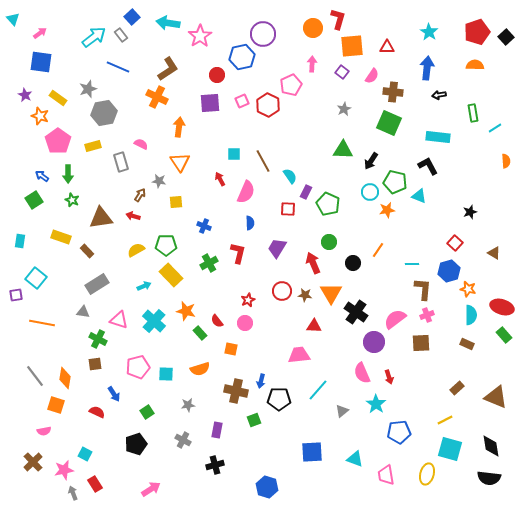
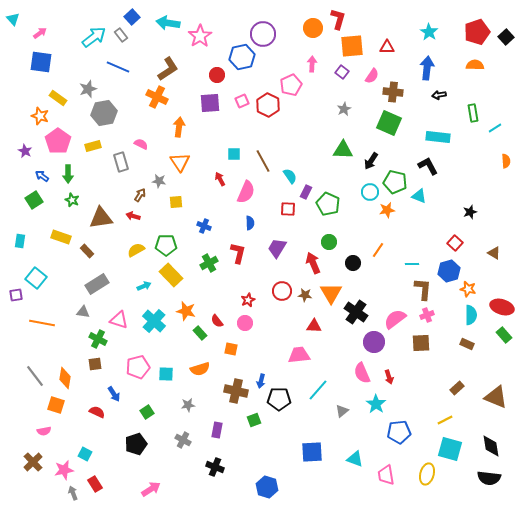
purple star at (25, 95): moved 56 px down
black cross at (215, 465): moved 2 px down; rotated 36 degrees clockwise
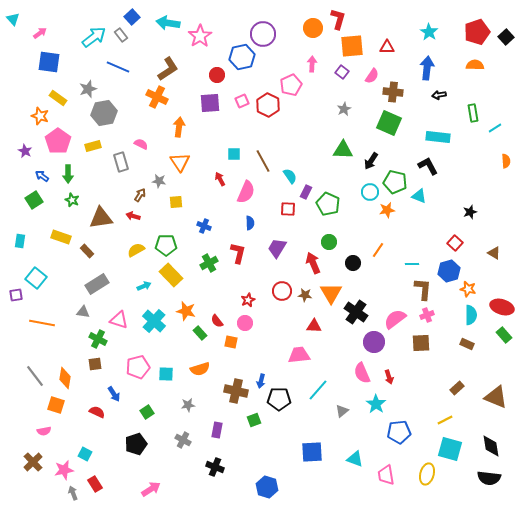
blue square at (41, 62): moved 8 px right
orange square at (231, 349): moved 7 px up
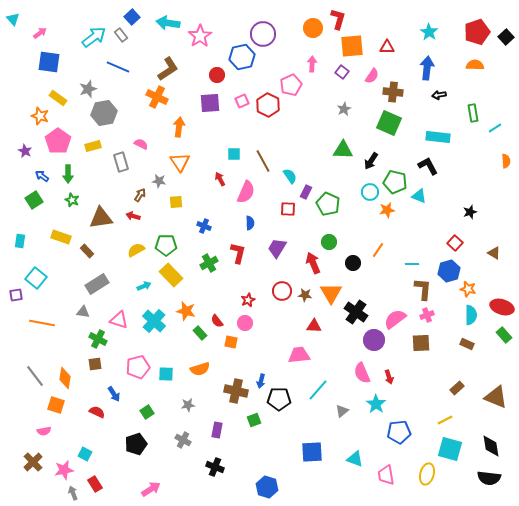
purple circle at (374, 342): moved 2 px up
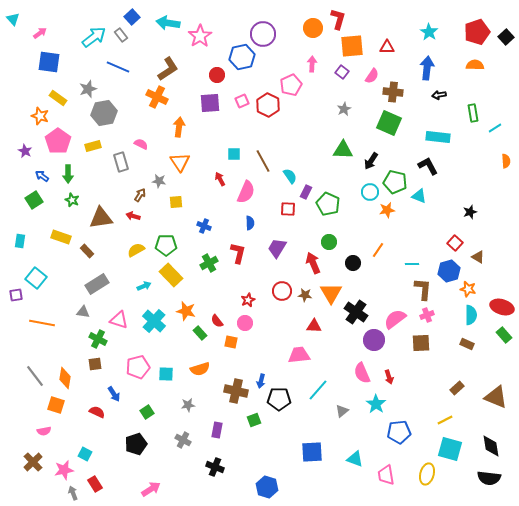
brown triangle at (494, 253): moved 16 px left, 4 px down
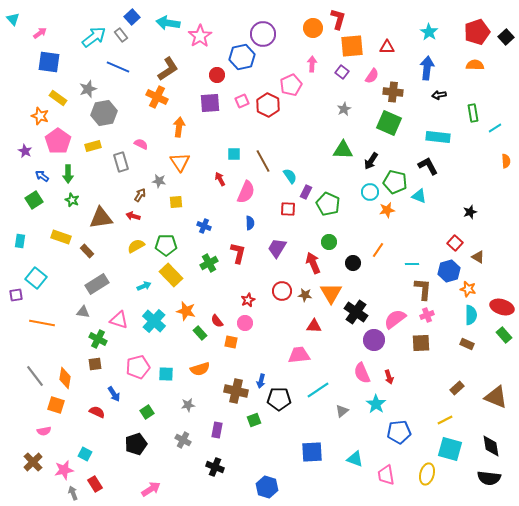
yellow semicircle at (136, 250): moved 4 px up
cyan line at (318, 390): rotated 15 degrees clockwise
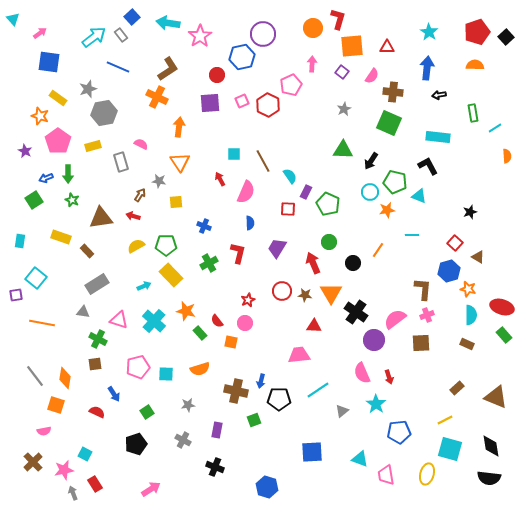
orange semicircle at (506, 161): moved 1 px right, 5 px up
blue arrow at (42, 176): moved 4 px right, 2 px down; rotated 56 degrees counterclockwise
cyan line at (412, 264): moved 29 px up
cyan triangle at (355, 459): moved 5 px right
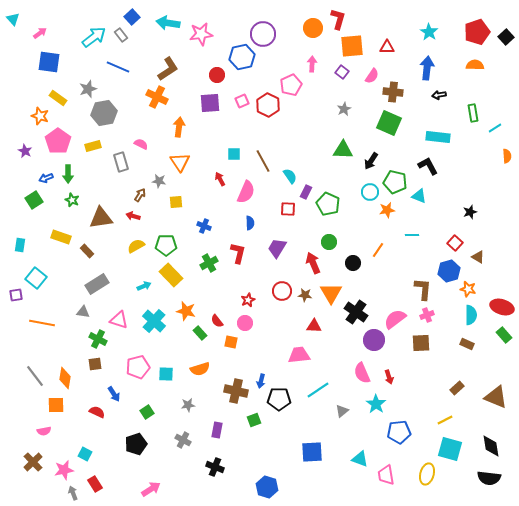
pink star at (200, 36): moved 1 px right, 2 px up; rotated 25 degrees clockwise
cyan rectangle at (20, 241): moved 4 px down
orange square at (56, 405): rotated 18 degrees counterclockwise
